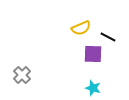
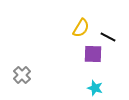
yellow semicircle: rotated 36 degrees counterclockwise
cyan star: moved 2 px right
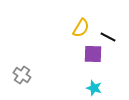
gray cross: rotated 12 degrees counterclockwise
cyan star: moved 1 px left
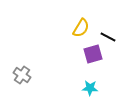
purple square: rotated 18 degrees counterclockwise
cyan star: moved 4 px left; rotated 14 degrees counterclockwise
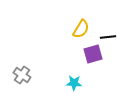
yellow semicircle: moved 1 px down
black line: rotated 35 degrees counterclockwise
cyan star: moved 16 px left, 5 px up
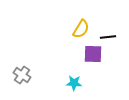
purple square: rotated 18 degrees clockwise
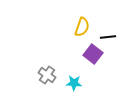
yellow semicircle: moved 1 px right, 2 px up; rotated 12 degrees counterclockwise
purple square: rotated 36 degrees clockwise
gray cross: moved 25 px right
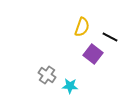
black line: moved 2 px right; rotated 35 degrees clockwise
cyan star: moved 4 px left, 3 px down
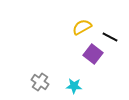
yellow semicircle: rotated 138 degrees counterclockwise
gray cross: moved 7 px left, 7 px down
cyan star: moved 4 px right
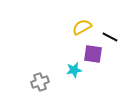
purple square: rotated 30 degrees counterclockwise
gray cross: rotated 36 degrees clockwise
cyan star: moved 16 px up; rotated 14 degrees counterclockwise
